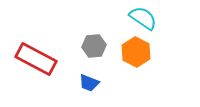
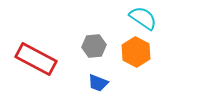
blue trapezoid: moved 9 px right
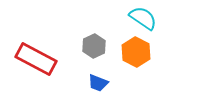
gray hexagon: rotated 20 degrees counterclockwise
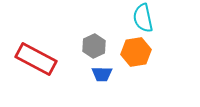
cyan semicircle: rotated 136 degrees counterclockwise
orange hexagon: rotated 24 degrees clockwise
blue trapezoid: moved 4 px right, 9 px up; rotated 20 degrees counterclockwise
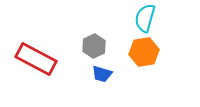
cyan semicircle: moved 2 px right; rotated 28 degrees clockwise
orange hexagon: moved 8 px right
blue trapezoid: rotated 15 degrees clockwise
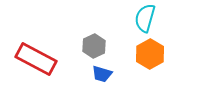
orange hexagon: moved 6 px right, 2 px down; rotated 20 degrees counterclockwise
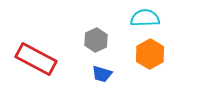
cyan semicircle: rotated 72 degrees clockwise
gray hexagon: moved 2 px right, 6 px up
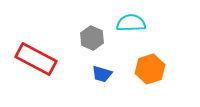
cyan semicircle: moved 14 px left, 5 px down
gray hexagon: moved 4 px left, 2 px up; rotated 10 degrees counterclockwise
orange hexagon: moved 15 px down; rotated 12 degrees clockwise
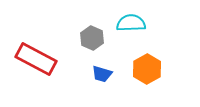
orange hexagon: moved 3 px left; rotated 12 degrees counterclockwise
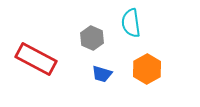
cyan semicircle: rotated 96 degrees counterclockwise
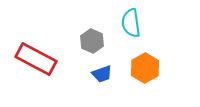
gray hexagon: moved 3 px down
orange hexagon: moved 2 px left, 1 px up
blue trapezoid: rotated 35 degrees counterclockwise
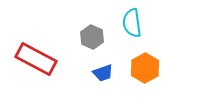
cyan semicircle: moved 1 px right
gray hexagon: moved 4 px up
blue trapezoid: moved 1 px right, 1 px up
